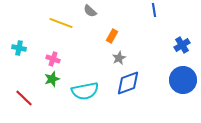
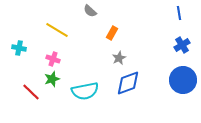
blue line: moved 25 px right, 3 px down
yellow line: moved 4 px left, 7 px down; rotated 10 degrees clockwise
orange rectangle: moved 3 px up
red line: moved 7 px right, 6 px up
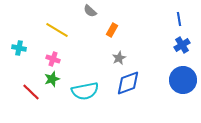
blue line: moved 6 px down
orange rectangle: moved 3 px up
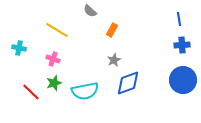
blue cross: rotated 28 degrees clockwise
gray star: moved 5 px left, 2 px down
green star: moved 2 px right, 4 px down
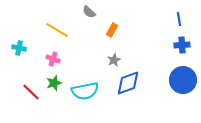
gray semicircle: moved 1 px left, 1 px down
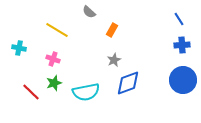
blue line: rotated 24 degrees counterclockwise
cyan semicircle: moved 1 px right, 1 px down
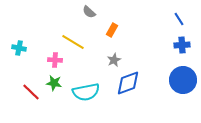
yellow line: moved 16 px right, 12 px down
pink cross: moved 2 px right, 1 px down; rotated 16 degrees counterclockwise
green star: rotated 28 degrees clockwise
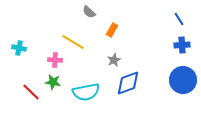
green star: moved 1 px left, 1 px up
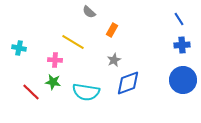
cyan semicircle: rotated 20 degrees clockwise
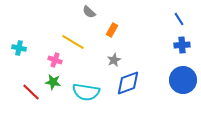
pink cross: rotated 16 degrees clockwise
